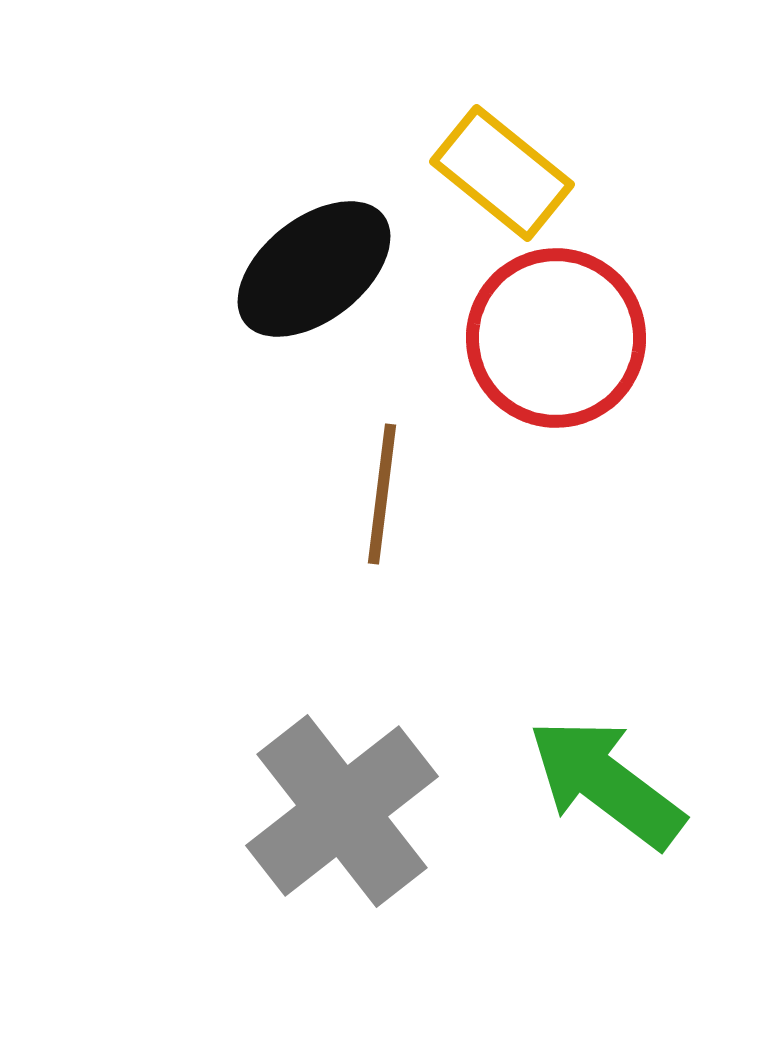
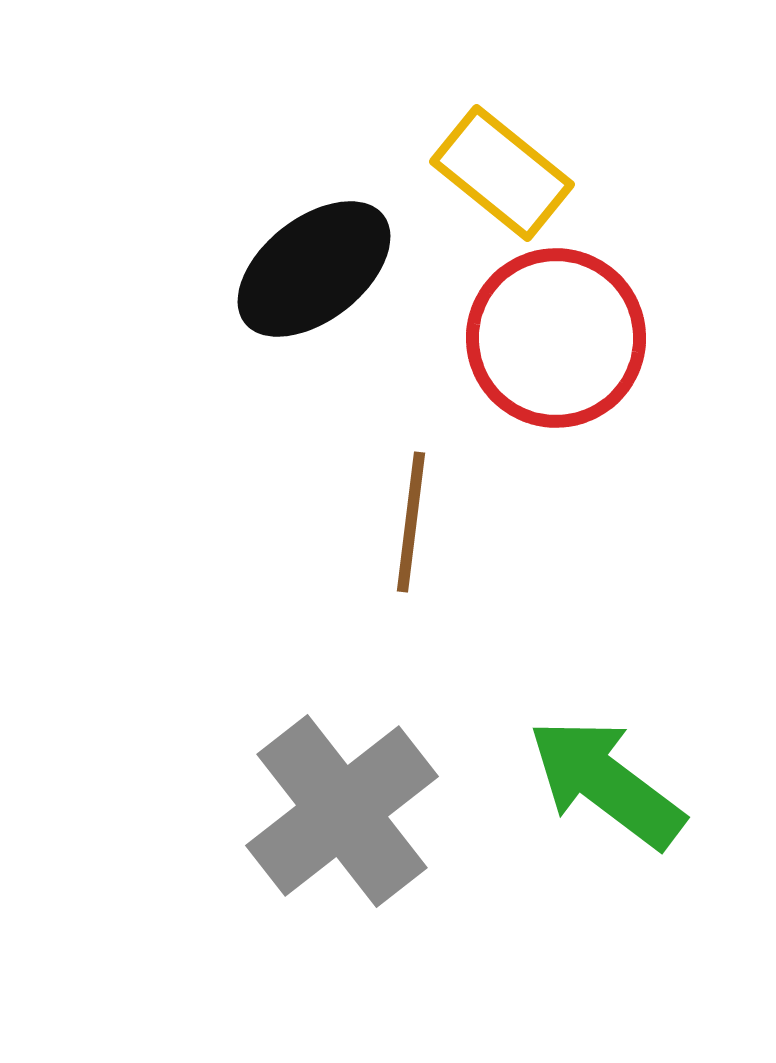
brown line: moved 29 px right, 28 px down
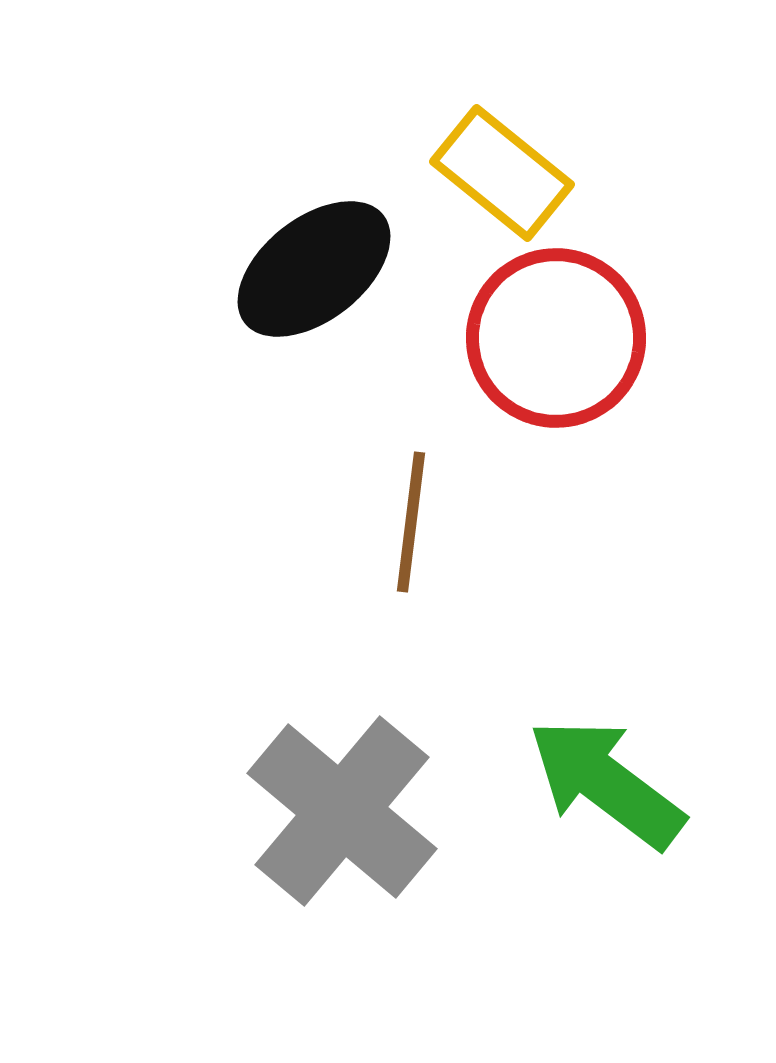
gray cross: rotated 12 degrees counterclockwise
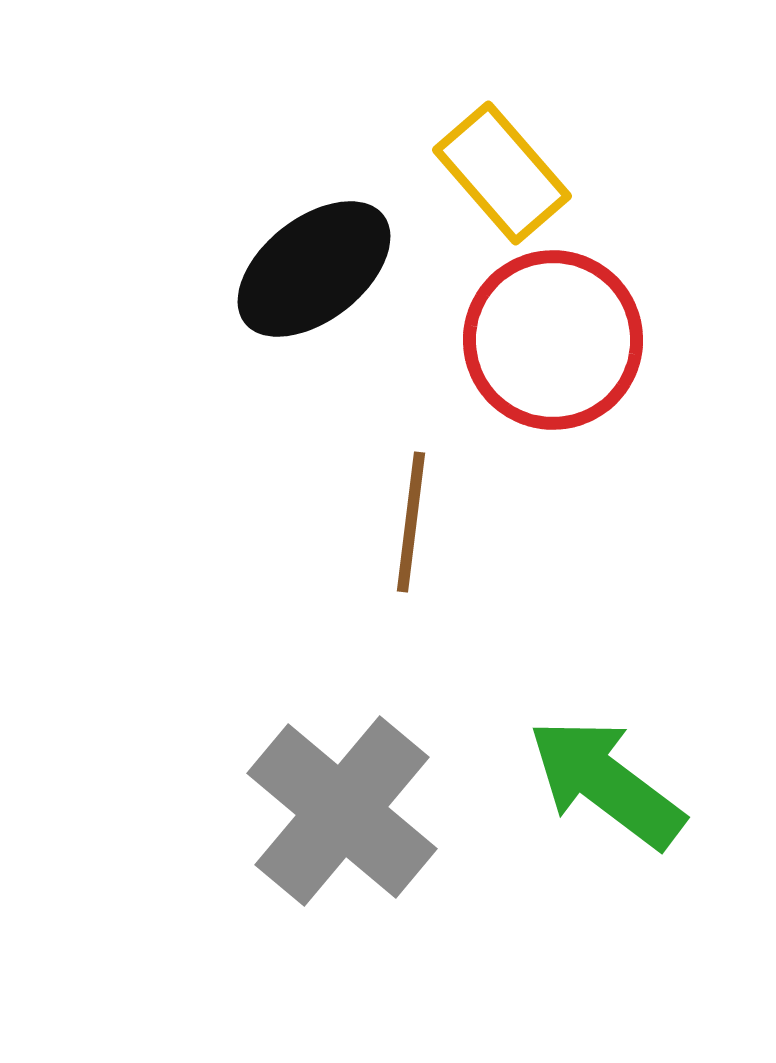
yellow rectangle: rotated 10 degrees clockwise
red circle: moved 3 px left, 2 px down
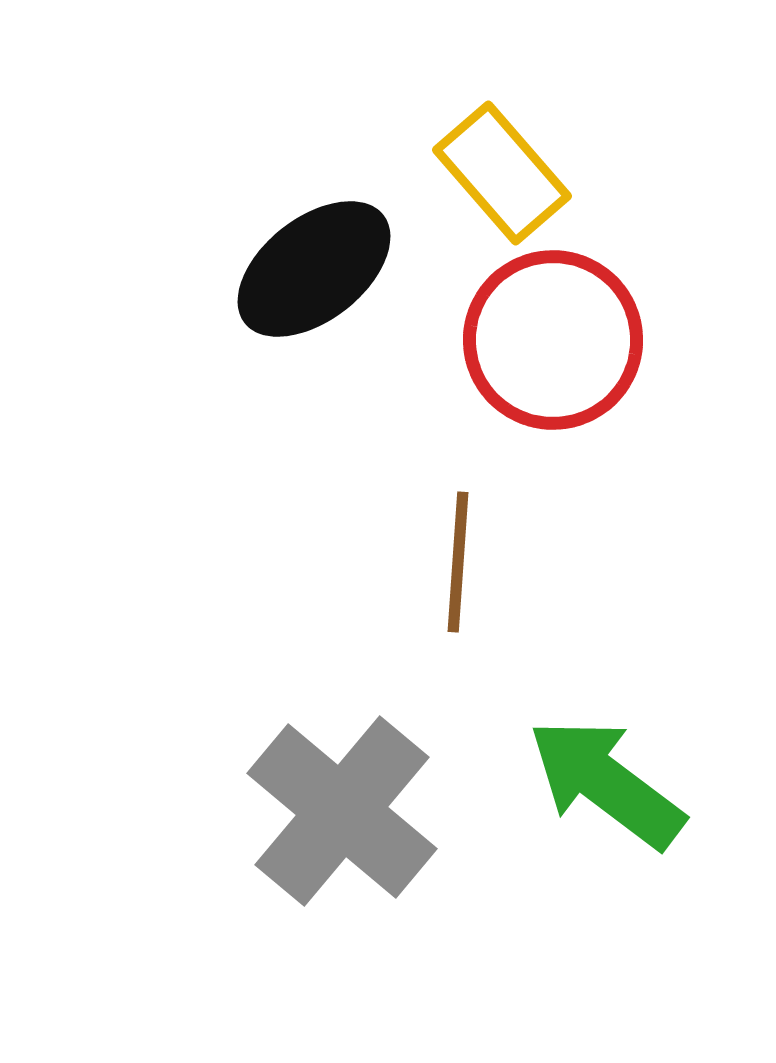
brown line: moved 47 px right, 40 px down; rotated 3 degrees counterclockwise
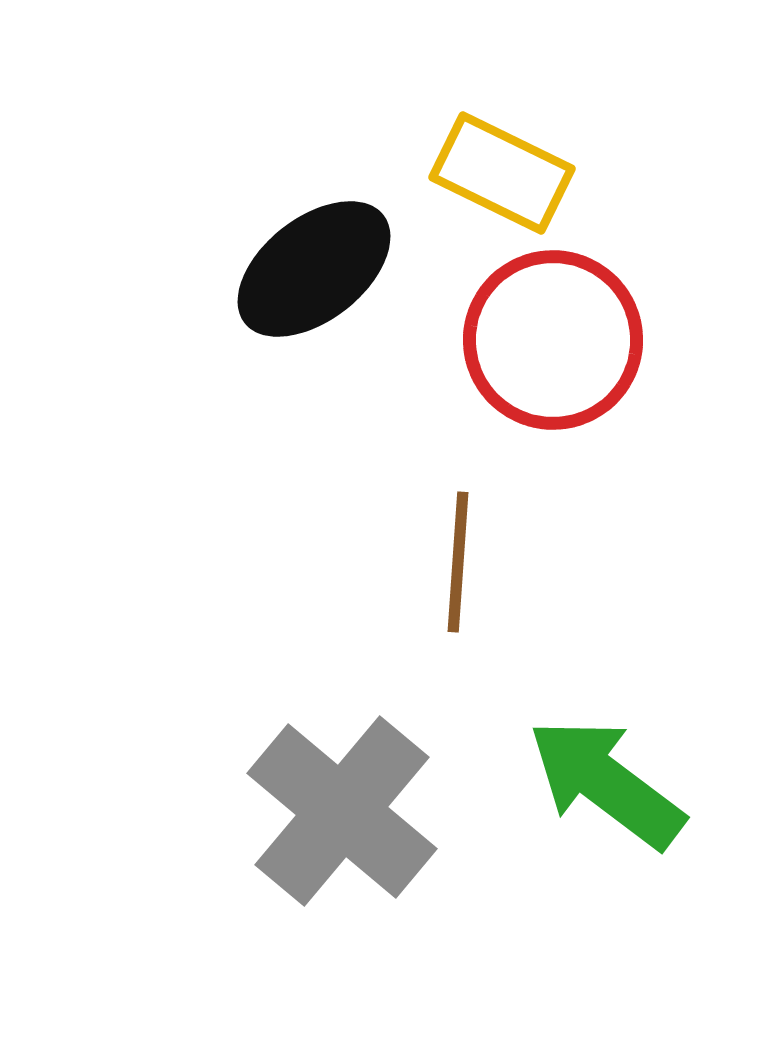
yellow rectangle: rotated 23 degrees counterclockwise
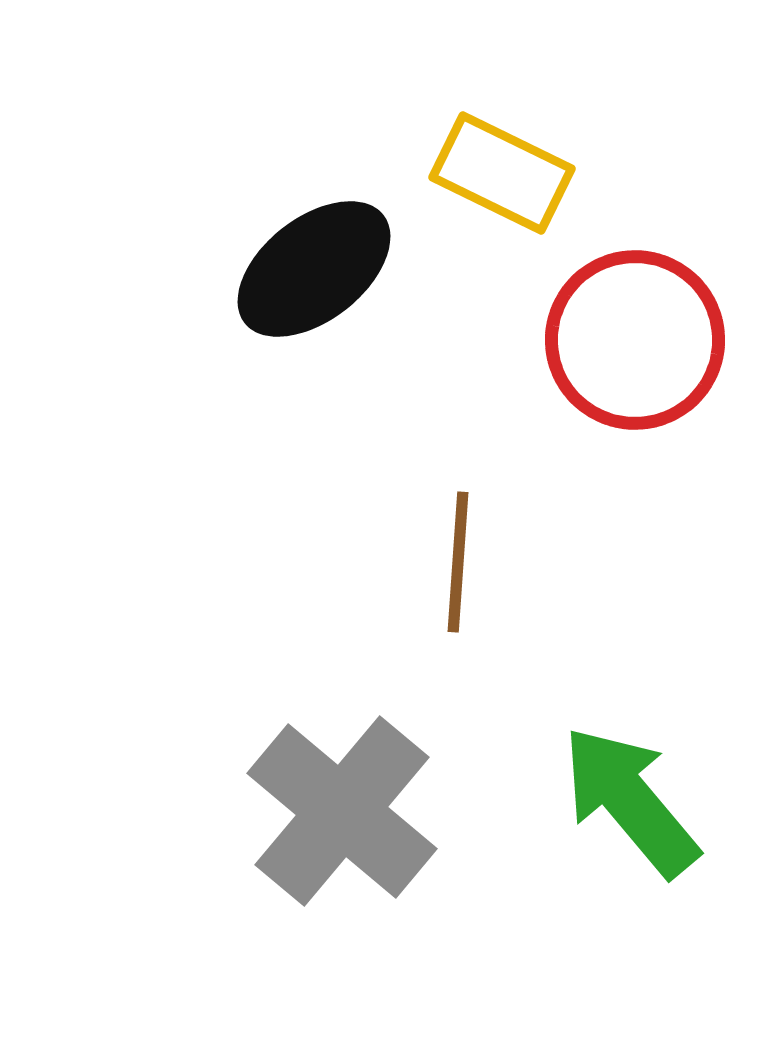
red circle: moved 82 px right
green arrow: moved 24 px right, 18 px down; rotated 13 degrees clockwise
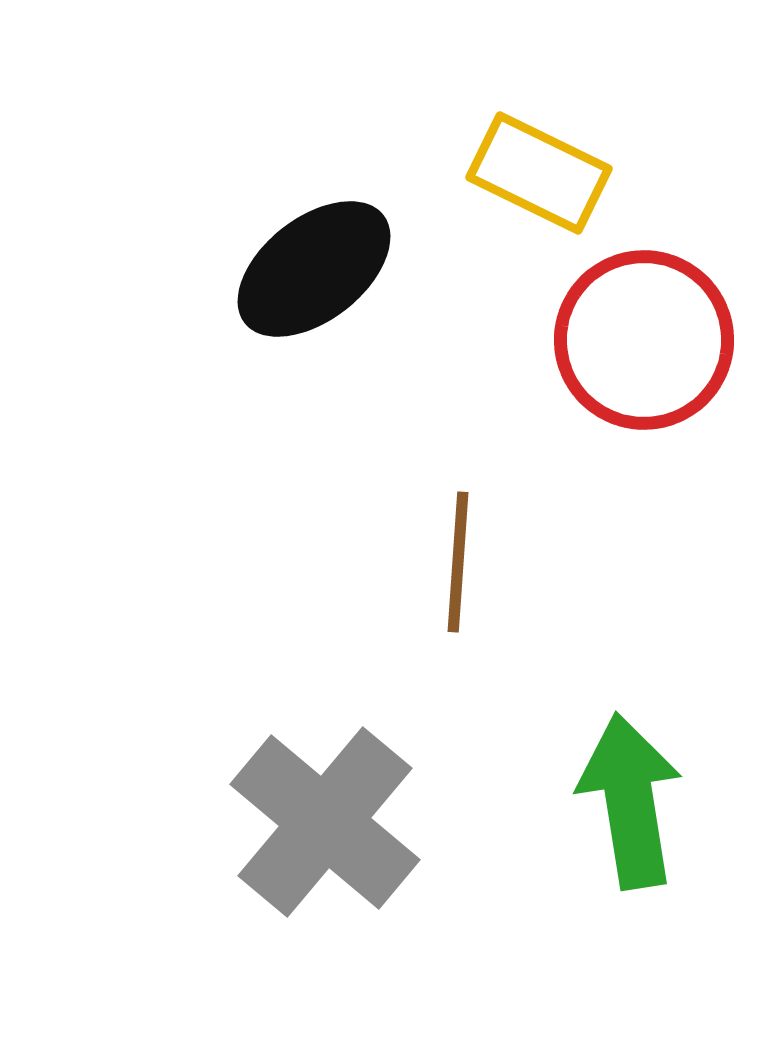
yellow rectangle: moved 37 px right
red circle: moved 9 px right
green arrow: rotated 31 degrees clockwise
gray cross: moved 17 px left, 11 px down
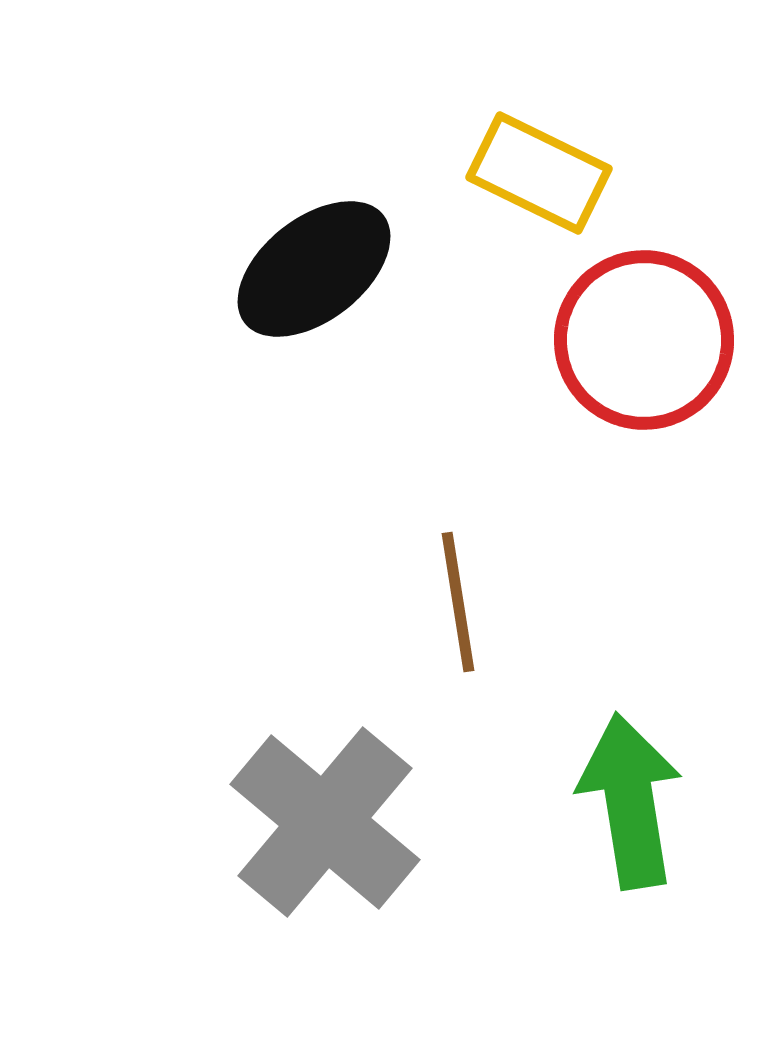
brown line: moved 40 px down; rotated 13 degrees counterclockwise
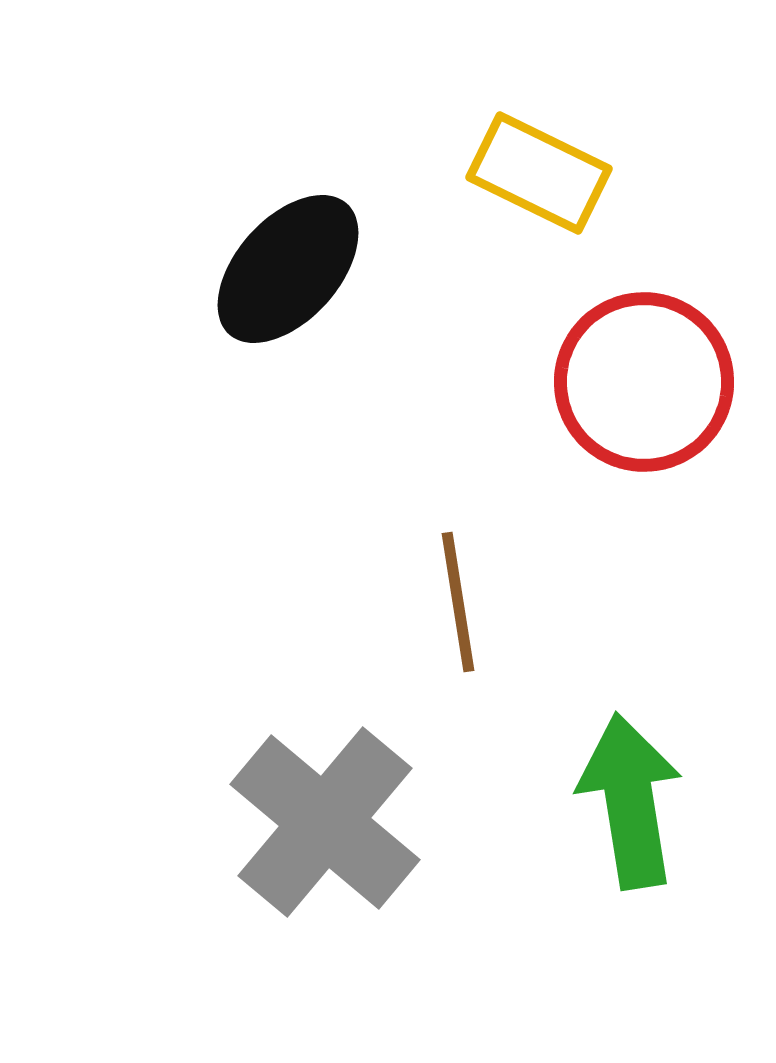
black ellipse: moved 26 px left; rotated 10 degrees counterclockwise
red circle: moved 42 px down
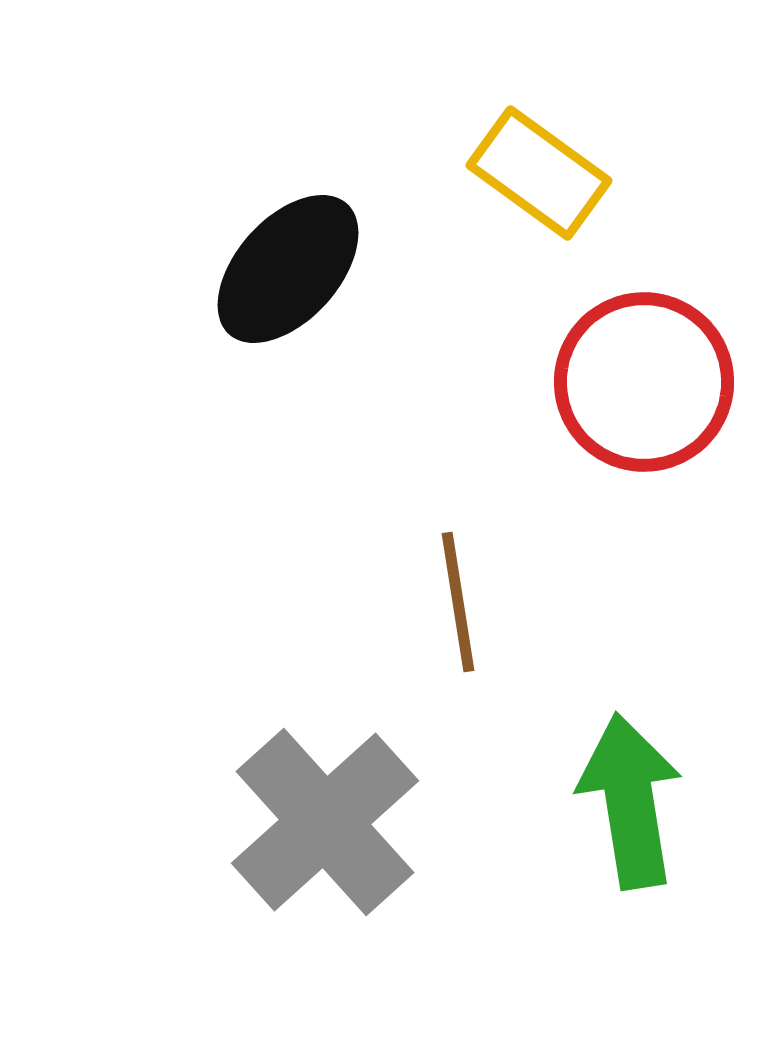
yellow rectangle: rotated 10 degrees clockwise
gray cross: rotated 8 degrees clockwise
